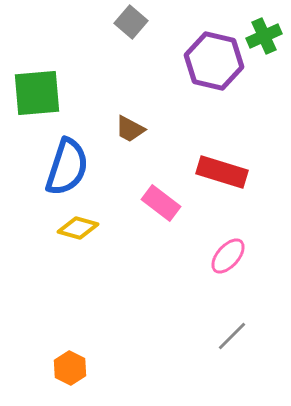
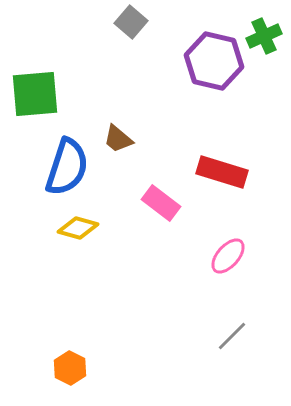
green square: moved 2 px left, 1 px down
brown trapezoid: moved 12 px left, 10 px down; rotated 12 degrees clockwise
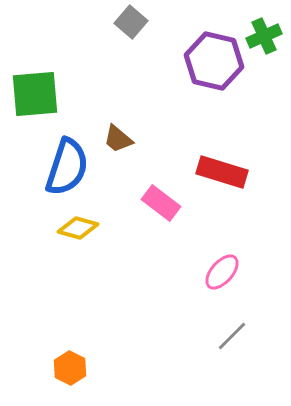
pink ellipse: moved 6 px left, 16 px down
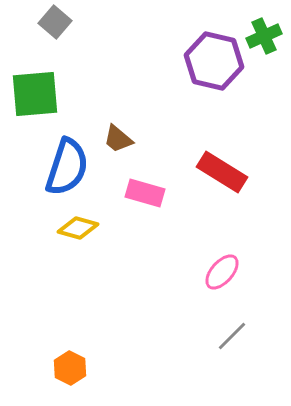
gray square: moved 76 px left
red rectangle: rotated 15 degrees clockwise
pink rectangle: moved 16 px left, 10 px up; rotated 21 degrees counterclockwise
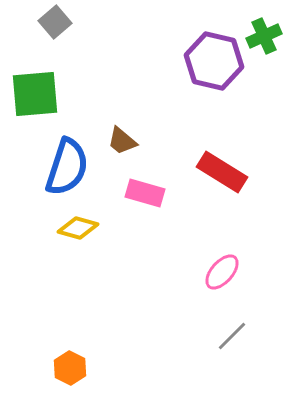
gray square: rotated 8 degrees clockwise
brown trapezoid: moved 4 px right, 2 px down
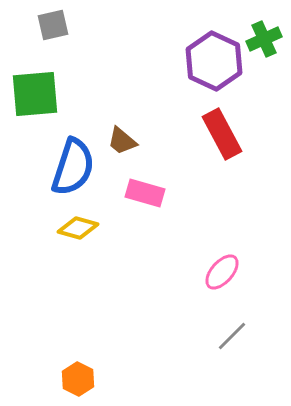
gray square: moved 2 px left, 3 px down; rotated 28 degrees clockwise
green cross: moved 3 px down
purple hexagon: rotated 12 degrees clockwise
blue semicircle: moved 6 px right
red rectangle: moved 38 px up; rotated 30 degrees clockwise
orange hexagon: moved 8 px right, 11 px down
